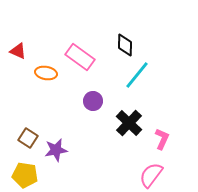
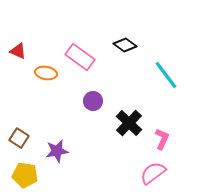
black diamond: rotated 55 degrees counterclockwise
cyan line: moved 29 px right; rotated 76 degrees counterclockwise
brown square: moved 9 px left
purple star: moved 1 px right, 1 px down
pink semicircle: moved 2 px right, 2 px up; rotated 16 degrees clockwise
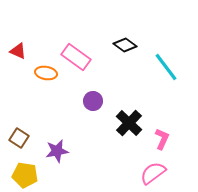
pink rectangle: moved 4 px left
cyan line: moved 8 px up
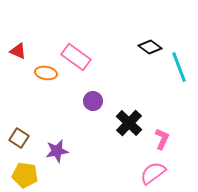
black diamond: moved 25 px right, 2 px down
cyan line: moved 13 px right; rotated 16 degrees clockwise
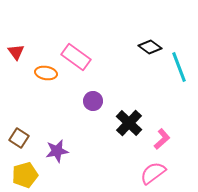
red triangle: moved 2 px left, 1 px down; rotated 30 degrees clockwise
pink L-shape: rotated 25 degrees clockwise
yellow pentagon: rotated 25 degrees counterclockwise
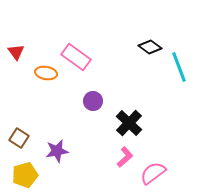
pink L-shape: moved 37 px left, 18 px down
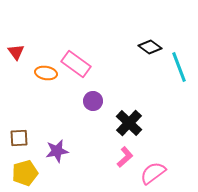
pink rectangle: moved 7 px down
brown square: rotated 36 degrees counterclockwise
yellow pentagon: moved 2 px up
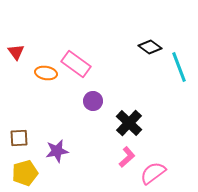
pink L-shape: moved 2 px right
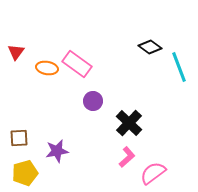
red triangle: rotated 12 degrees clockwise
pink rectangle: moved 1 px right
orange ellipse: moved 1 px right, 5 px up
